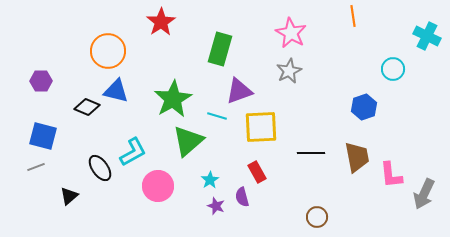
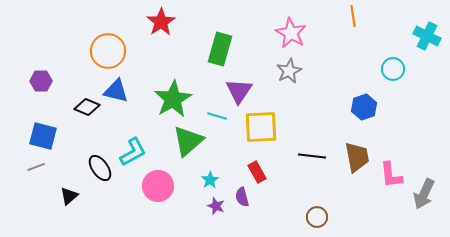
purple triangle: rotated 36 degrees counterclockwise
black line: moved 1 px right, 3 px down; rotated 8 degrees clockwise
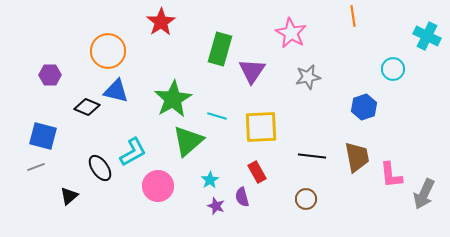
gray star: moved 19 px right, 6 px down; rotated 15 degrees clockwise
purple hexagon: moved 9 px right, 6 px up
purple triangle: moved 13 px right, 20 px up
brown circle: moved 11 px left, 18 px up
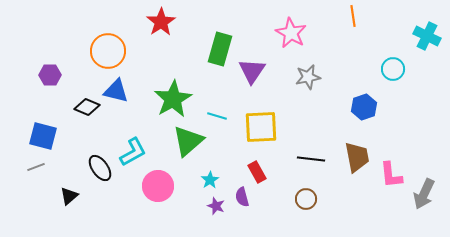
black line: moved 1 px left, 3 px down
